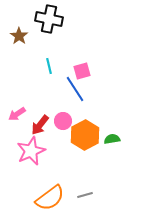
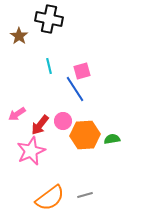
orange hexagon: rotated 24 degrees clockwise
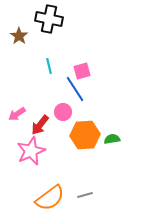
pink circle: moved 9 px up
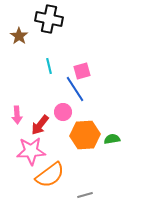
pink arrow: moved 1 px down; rotated 60 degrees counterclockwise
pink star: rotated 20 degrees clockwise
orange semicircle: moved 23 px up
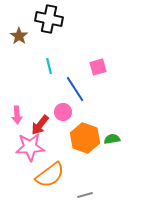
pink square: moved 16 px right, 4 px up
orange hexagon: moved 3 px down; rotated 24 degrees clockwise
pink star: moved 1 px left, 4 px up
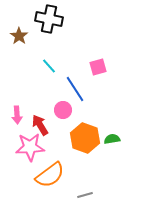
cyan line: rotated 28 degrees counterclockwise
pink circle: moved 2 px up
red arrow: rotated 110 degrees clockwise
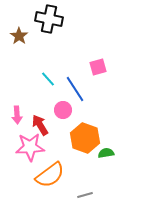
cyan line: moved 1 px left, 13 px down
green semicircle: moved 6 px left, 14 px down
